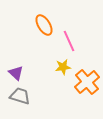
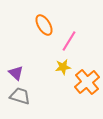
pink line: rotated 55 degrees clockwise
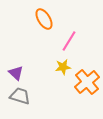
orange ellipse: moved 6 px up
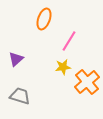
orange ellipse: rotated 50 degrees clockwise
purple triangle: moved 14 px up; rotated 35 degrees clockwise
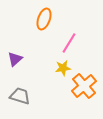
pink line: moved 2 px down
purple triangle: moved 1 px left
yellow star: moved 1 px down
orange cross: moved 3 px left, 4 px down
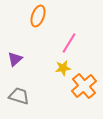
orange ellipse: moved 6 px left, 3 px up
gray trapezoid: moved 1 px left
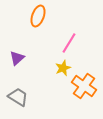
purple triangle: moved 2 px right, 1 px up
yellow star: rotated 14 degrees counterclockwise
orange cross: rotated 15 degrees counterclockwise
gray trapezoid: moved 1 px left, 1 px down; rotated 15 degrees clockwise
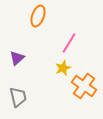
gray trapezoid: rotated 45 degrees clockwise
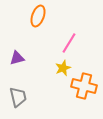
purple triangle: rotated 28 degrees clockwise
orange cross: rotated 20 degrees counterclockwise
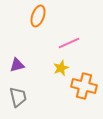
pink line: rotated 35 degrees clockwise
purple triangle: moved 7 px down
yellow star: moved 2 px left
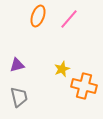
pink line: moved 24 px up; rotated 25 degrees counterclockwise
yellow star: moved 1 px right, 1 px down
gray trapezoid: moved 1 px right
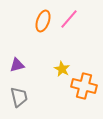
orange ellipse: moved 5 px right, 5 px down
yellow star: rotated 21 degrees counterclockwise
